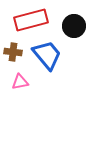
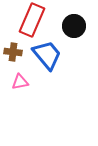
red rectangle: moved 1 px right; rotated 52 degrees counterclockwise
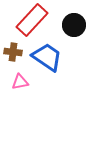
red rectangle: rotated 20 degrees clockwise
black circle: moved 1 px up
blue trapezoid: moved 2 px down; rotated 16 degrees counterclockwise
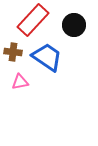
red rectangle: moved 1 px right
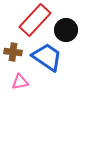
red rectangle: moved 2 px right
black circle: moved 8 px left, 5 px down
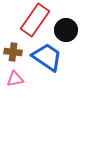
red rectangle: rotated 8 degrees counterclockwise
pink triangle: moved 5 px left, 3 px up
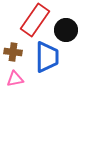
blue trapezoid: rotated 56 degrees clockwise
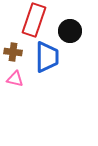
red rectangle: moved 1 px left; rotated 16 degrees counterclockwise
black circle: moved 4 px right, 1 px down
pink triangle: rotated 24 degrees clockwise
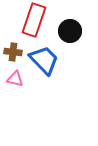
blue trapezoid: moved 3 px left, 3 px down; rotated 44 degrees counterclockwise
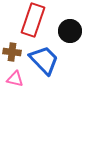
red rectangle: moved 1 px left
brown cross: moved 1 px left
